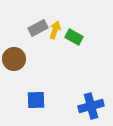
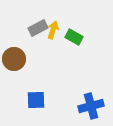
yellow arrow: moved 2 px left
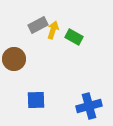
gray rectangle: moved 3 px up
blue cross: moved 2 px left
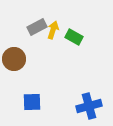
gray rectangle: moved 1 px left, 2 px down
blue square: moved 4 px left, 2 px down
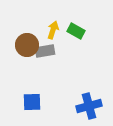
gray rectangle: moved 8 px right, 24 px down; rotated 18 degrees clockwise
green rectangle: moved 2 px right, 6 px up
brown circle: moved 13 px right, 14 px up
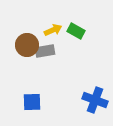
yellow arrow: rotated 48 degrees clockwise
blue cross: moved 6 px right, 6 px up; rotated 35 degrees clockwise
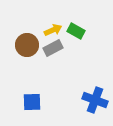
gray rectangle: moved 8 px right, 3 px up; rotated 18 degrees counterclockwise
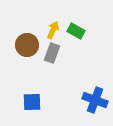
yellow arrow: rotated 42 degrees counterclockwise
gray rectangle: moved 1 px left, 5 px down; rotated 42 degrees counterclockwise
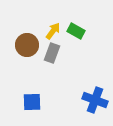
yellow arrow: moved 1 px down; rotated 12 degrees clockwise
